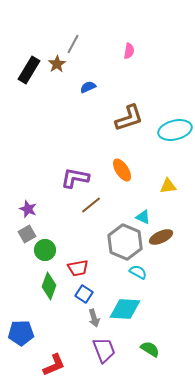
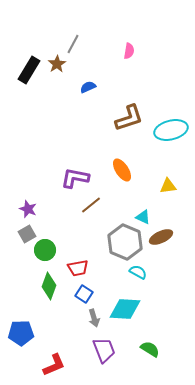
cyan ellipse: moved 4 px left
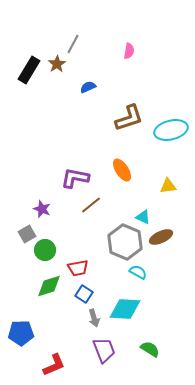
purple star: moved 14 px right
green diamond: rotated 52 degrees clockwise
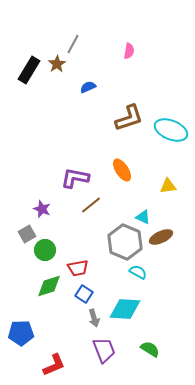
cyan ellipse: rotated 36 degrees clockwise
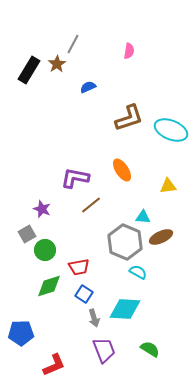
cyan triangle: rotated 21 degrees counterclockwise
red trapezoid: moved 1 px right, 1 px up
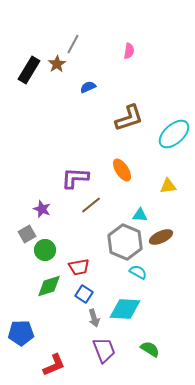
cyan ellipse: moved 3 px right, 4 px down; rotated 64 degrees counterclockwise
purple L-shape: rotated 8 degrees counterclockwise
cyan triangle: moved 3 px left, 2 px up
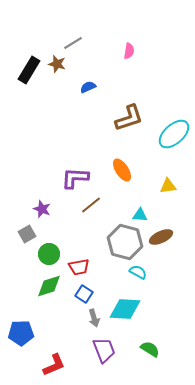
gray line: moved 1 px up; rotated 30 degrees clockwise
brown star: rotated 24 degrees counterclockwise
gray hexagon: rotated 8 degrees counterclockwise
green circle: moved 4 px right, 4 px down
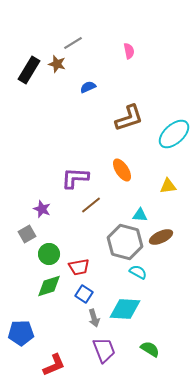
pink semicircle: rotated 21 degrees counterclockwise
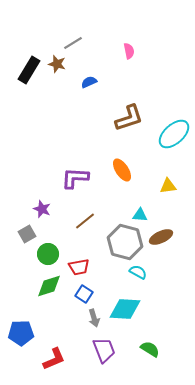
blue semicircle: moved 1 px right, 5 px up
brown line: moved 6 px left, 16 px down
green circle: moved 1 px left
red L-shape: moved 6 px up
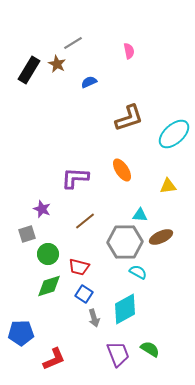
brown star: rotated 12 degrees clockwise
gray square: rotated 12 degrees clockwise
gray hexagon: rotated 16 degrees counterclockwise
red trapezoid: rotated 25 degrees clockwise
cyan diamond: rotated 32 degrees counterclockwise
purple trapezoid: moved 14 px right, 4 px down
